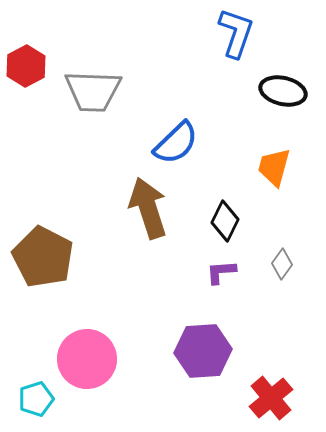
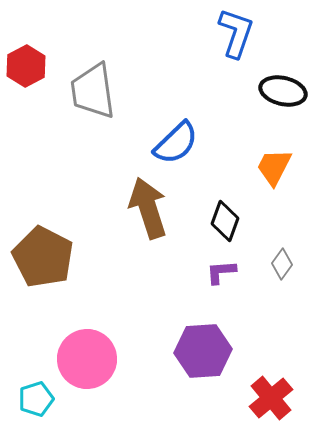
gray trapezoid: rotated 80 degrees clockwise
orange trapezoid: rotated 12 degrees clockwise
black diamond: rotated 6 degrees counterclockwise
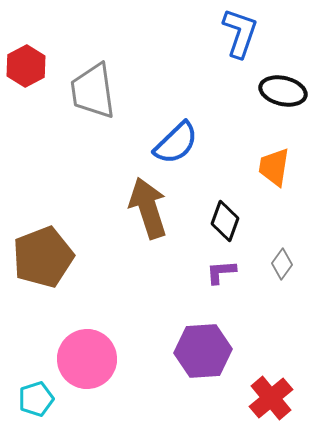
blue L-shape: moved 4 px right
orange trapezoid: rotated 18 degrees counterclockwise
brown pentagon: rotated 24 degrees clockwise
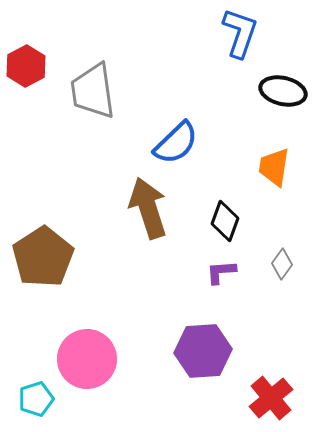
brown pentagon: rotated 12 degrees counterclockwise
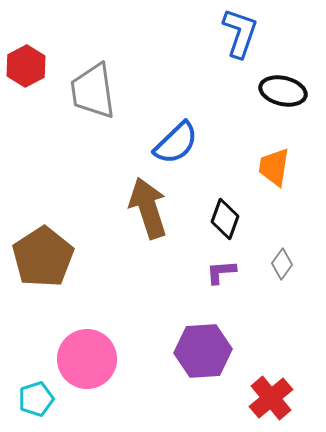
black diamond: moved 2 px up
